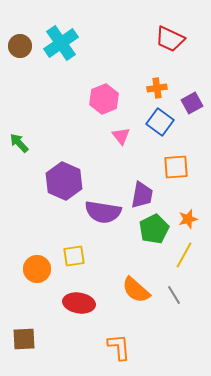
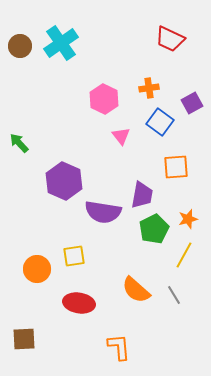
orange cross: moved 8 px left
pink hexagon: rotated 12 degrees counterclockwise
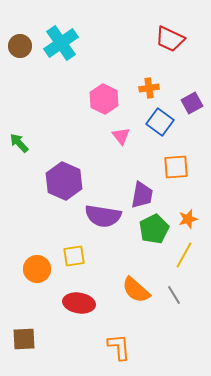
purple semicircle: moved 4 px down
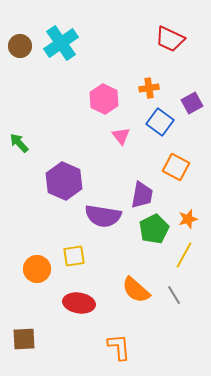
orange square: rotated 32 degrees clockwise
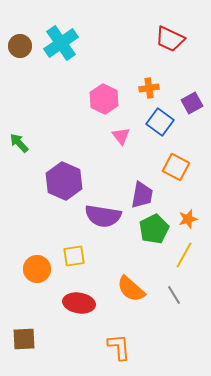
orange semicircle: moved 5 px left, 1 px up
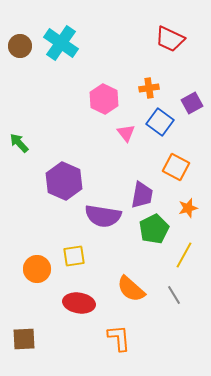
cyan cross: rotated 20 degrees counterclockwise
pink triangle: moved 5 px right, 3 px up
orange star: moved 11 px up
orange L-shape: moved 9 px up
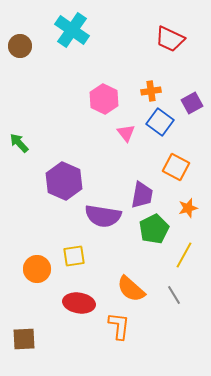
cyan cross: moved 11 px right, 13 px up
orange cross: moved 2 px right, 3 px down
orange L-shape: moved 12 px up; rotated 12 degrees clockwise
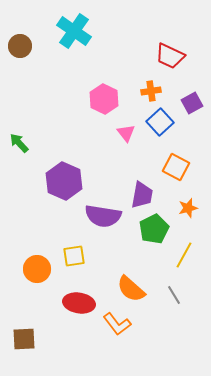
cyan cross: moved 2 px right, 1 px down
red trapezoid: moved 17 px down
blue square: rotated 12 degrees clockwise
orange L-shape: moved 2 px left, 2 px up; rotated 136 degrees clockwise
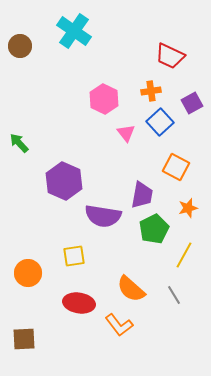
orange circle: moved 9 px left, 4 px down
orange L-shape: moved 2 px right, 1 px down
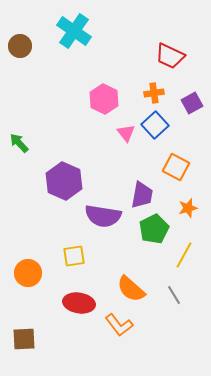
orange cross: moved 3 px right, 2 px down
blue square: moved 5 px left, 3 px down
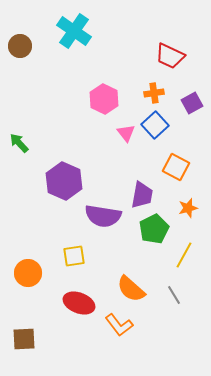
red ellipse: rotated 12 degrees clockwise
